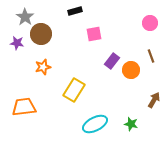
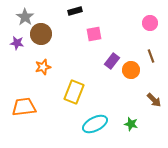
yellow rectangle: moved 2 px down; rotated 10 degrees counterclockwise
brown arrow: rotated 105 degrees clockwise
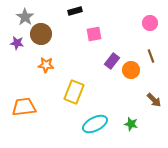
orange star: moved 3 px right, 2 px up; rotated 21 degrees clockwise
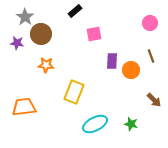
black rectangle: rotated 24 degrees counterclockwise
purple rectangle: rotated 35 degrees counterclockwise
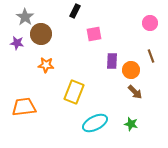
black rectangle: rotated 24 degrees counterclockwise
brown arrow: moved 19 px left, 8 px up
cyan ellipse: moved 1 px up
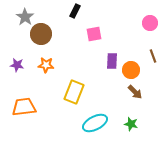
purple star: moved 22 px down
brown line: moved 2 px right
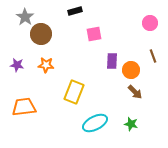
black rectangle: rotated 48 degrees clockwise
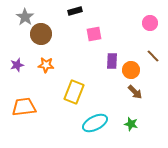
brown line: rotated 24 degrees counterclockwise
purple star: rotated 24 degrees counterclockwise
